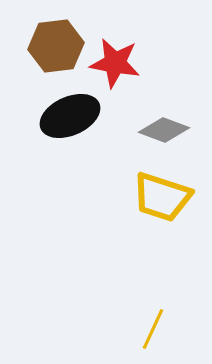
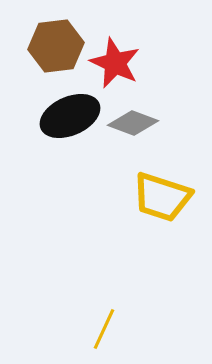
red star: rotated 15 degrees clockwise
gray diamond: moved 31 px left, 7 px up
yellow line: moved 49 px left
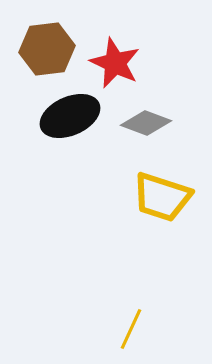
brown hexagon: moved 9 px left, 3 px down
gray diamond: moved 13 px right
yellow line: moved 27 px right
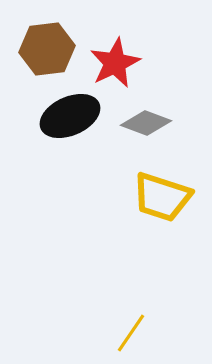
red star: rotated 21 degrees clockwise
yellow line: moved 4 px down; rotated 9 degrees clockwise
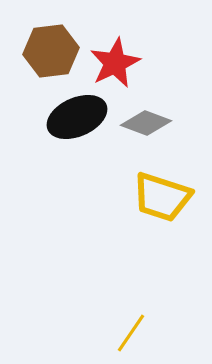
brown hexagon: moved 4 px right, 2 px down
black ellipse: moved 7 px right, 1 px down
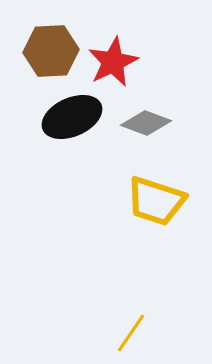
brown hexagon: rotated 4 degrees clockwise
red star: moved 2 px left, 1 px up
black ellipse: moved 5 px left
yellow trapezoid: moved 6 px left, 4 px down
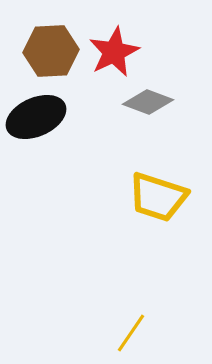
red star: moved 1 px right, 10 px up
black ellipse: moved 36 px left
gray diamond: moved 2 px right, 21 px up
yellow trapezoid: moved 2 px right, 4 px up
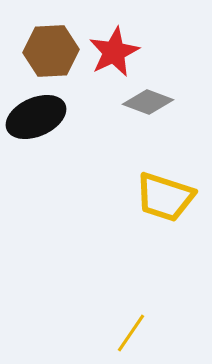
yellow trapezoid: moved 7 px right
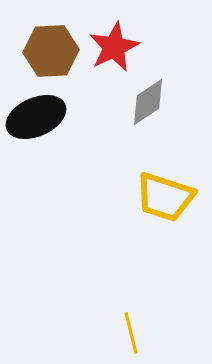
red star: moved 5 px up
gray diamond: rotated 54 degrees counterclockwise
yellow line: rotated 48 degrees counterclockwise
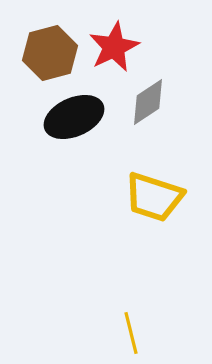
brown hexagon: moved 1 px left, 2 px down; rotated 12 degrees counterclockwise
black ellipse: moved 38 px right
yellow trapezoid: moved 11 px left
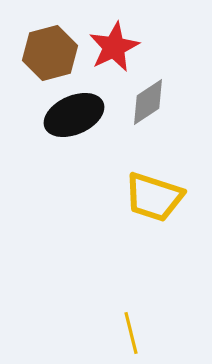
black ellipse: moved 2 px up
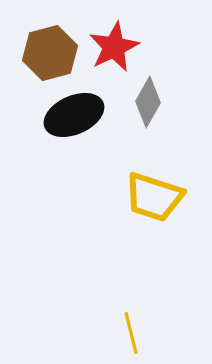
gray diamond: rotated 27 degrees counterclockwise
